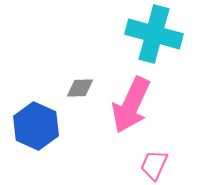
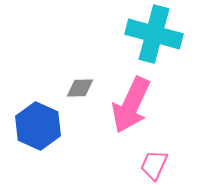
blue hexagon: moved 2 px right
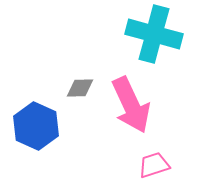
pink arrow: rotated 50 degrees counterclockwise
blue hexagon: moved 2 px left
pink trapezoid: rotated 48 degrees clockwise
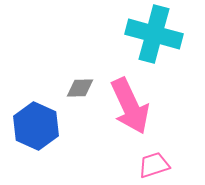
pink arrow: moved 1 px left, 1 px down
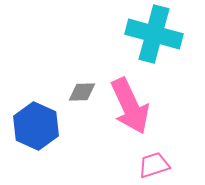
gray diamond: moved 2 px right, 4 px down
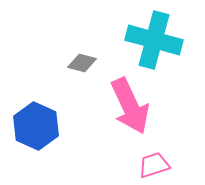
cyan cross: moved 6 px down
gray diamond: moved 29 px up; rotated 16 degrees clockwise
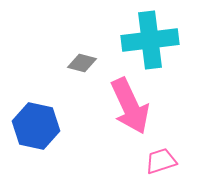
cyan cross: moved 4 px left; rotated 22 degrees counterclockwise
blue hexagon: rotated 12 degrees counterclockwise
pink trapezoid: moved 7 px right, 4 px up
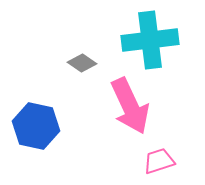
gray diamond: rotated 20 degrees clockwise
pink trapezoid: moved 2 px left
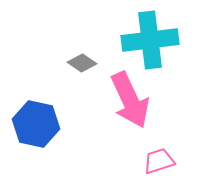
pink arrow: moved 6 px up
blue hexagon: moved 2 px up
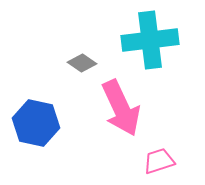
pink arrow: moved 9 px left, 8 px down
blue hexagon: moved 1 px up
